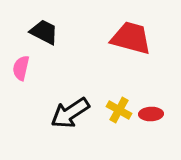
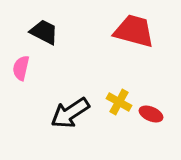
red trapezoid: moved 3 px right, 7 px up
yellow cross: moved 8 px up
red ellipse: rotated 25 degrees clockwise
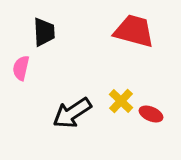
black trapezoid: rotated 60 degrees clockwise
yellow cross: moved 2 px right, 1 px up; rotated 15 degrees clockwise
black arrow: moved 2 px right
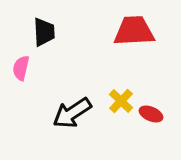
red trapezoid: rotated 18 degrees counterclockwise
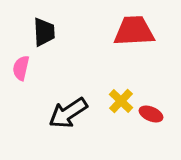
black arrow: moved 4 px left
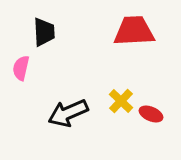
black arrow: rotated 9 degrees clockwise
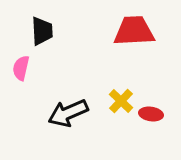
black trapezoid: moved 2 px left, 1 px up
red ellipse: rotated 15 degrees counterclockwise
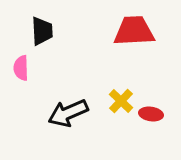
pink semicircle: rotated 15 degrees counterclockwise
